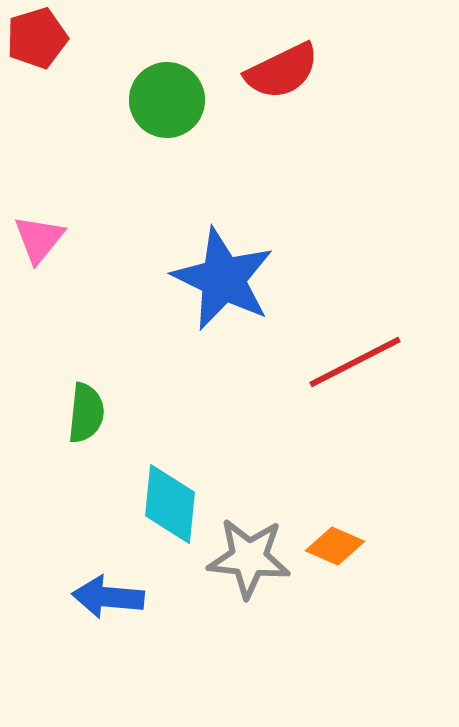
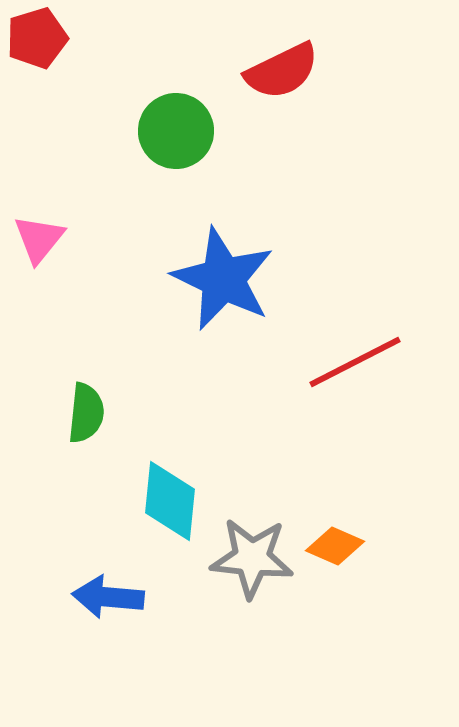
green circle: moved 9 px right, 31 px down
cyan diamond: moved 3 px up
gray star: moved 3 px right
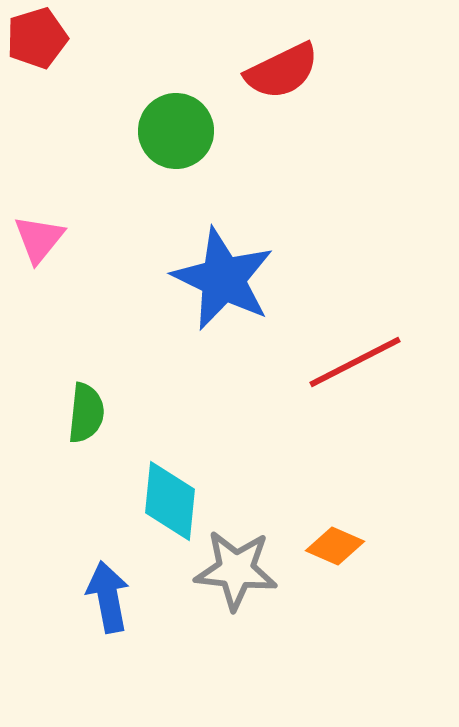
gray star: moved 16 px left, 12 px down
blue arrow: rotated 74 degrees clockwise
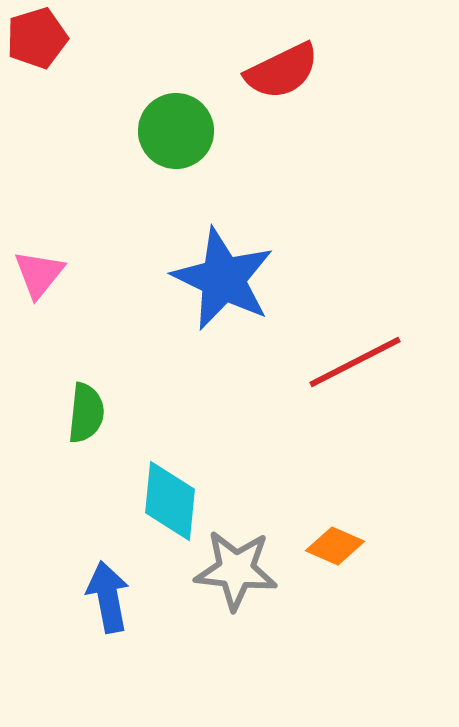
pink triangle: moved 35 px down
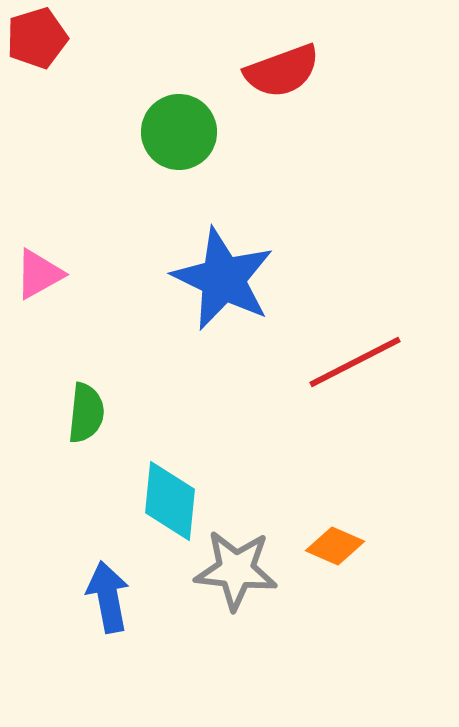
red semicircle: rotated 6 degrees clockwise
green circle: moved 3 px right, 1 px down
pink triangle: rotated 22 degrees clockwise
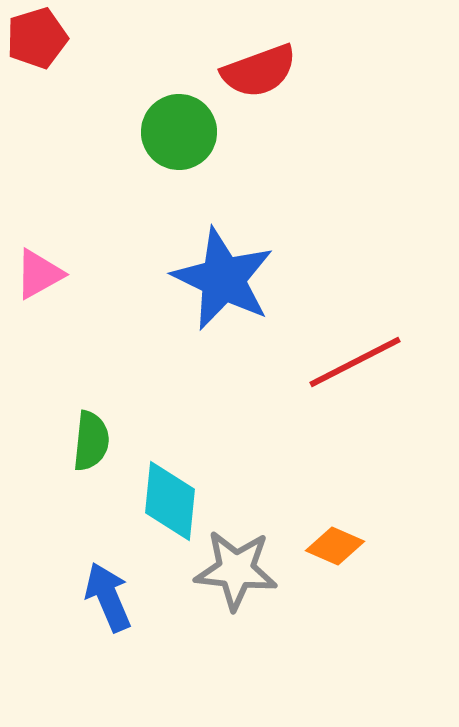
red semicircle: moved 23 px left
green semicircle: moved 5 px right, 28 px down
blue arrow: rotated 12 degrees counterclockwise
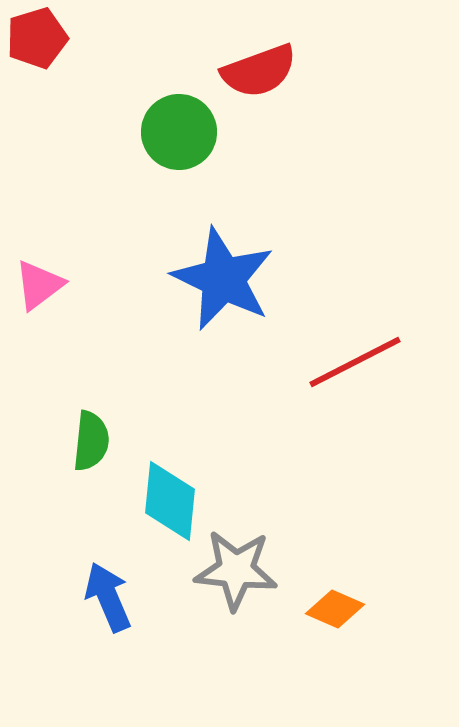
pink triangle: moved 11 px down; rotated 8 degrees counterclockwise
orange diamond: moved 63 px down
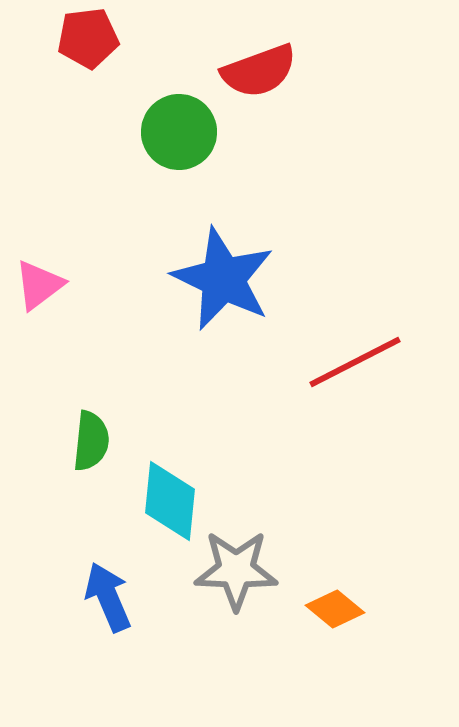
red pentagon: moved 51 px right; rotated 10 degrees clockwise
gray star: rotated 4 degrees counterclockwise
orange diamond: rotated 16 degrees clockwise
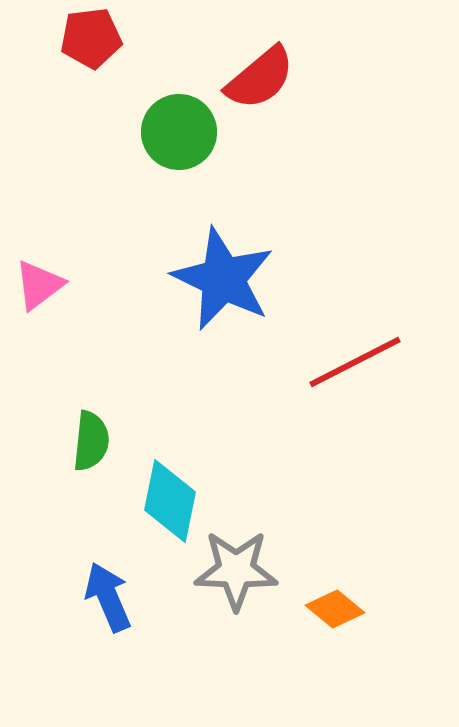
red pentagon: moved 3 px right
red semicircle: moved 1 px right, 7 px down; rotated 20 degrees counterclockwise
cyan diamond: rotated 6 degrees clockwise
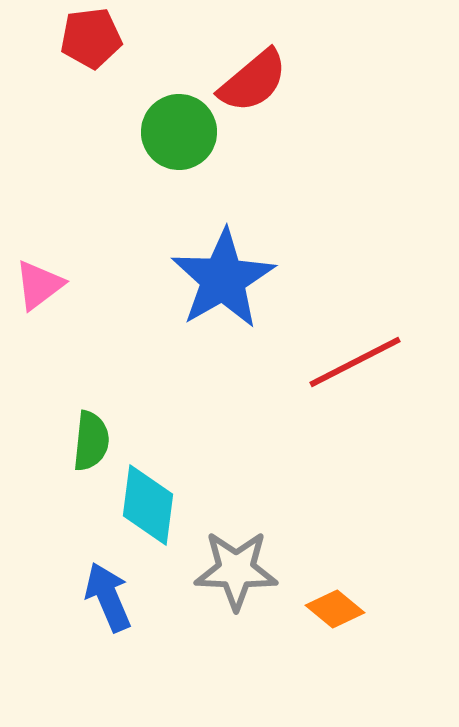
red semicircle: moved 7 px left, 3 px down
blue star: rotated 16 degrees clockwise
cyan diamond: moved 22 px left, 4 px down; rotated 4 degrees counterclockwise
